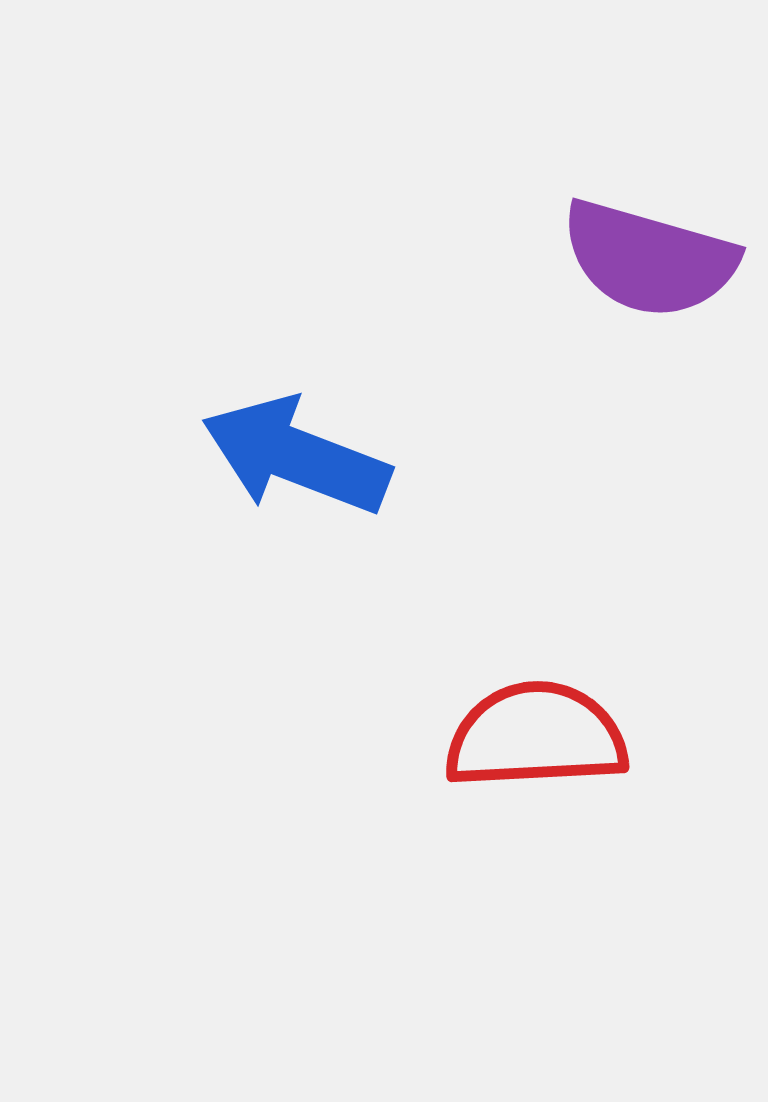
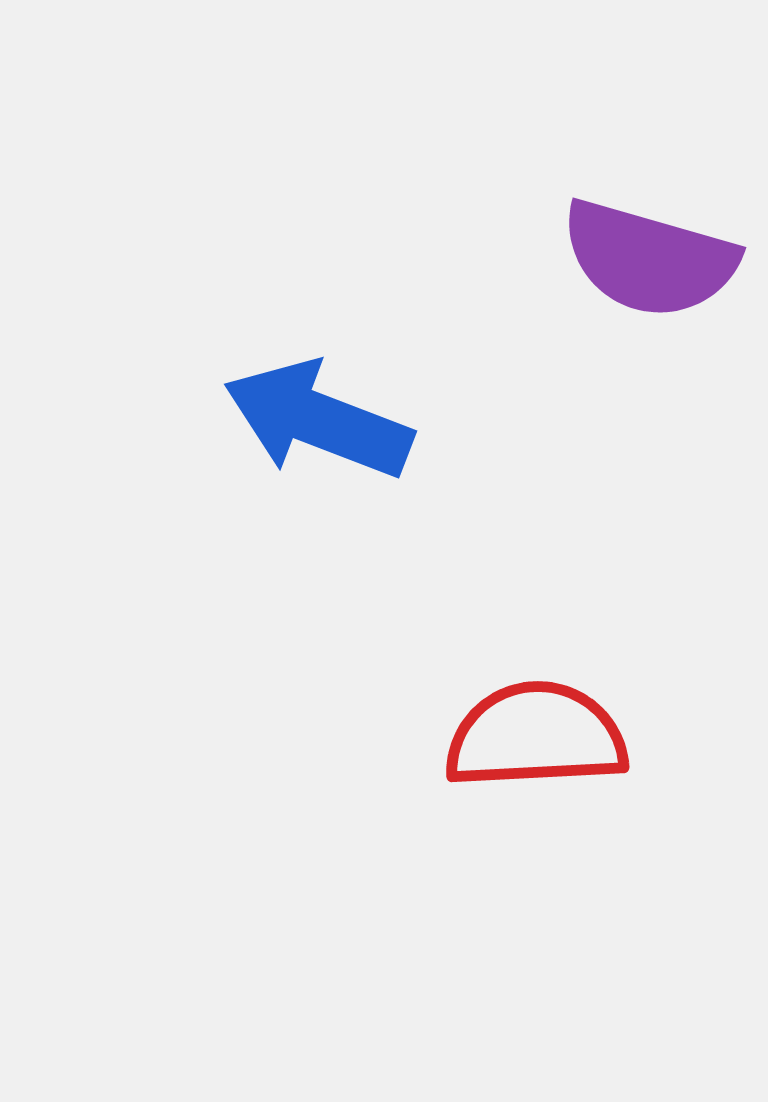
blue arrow: moved 22 px right, 36 px up
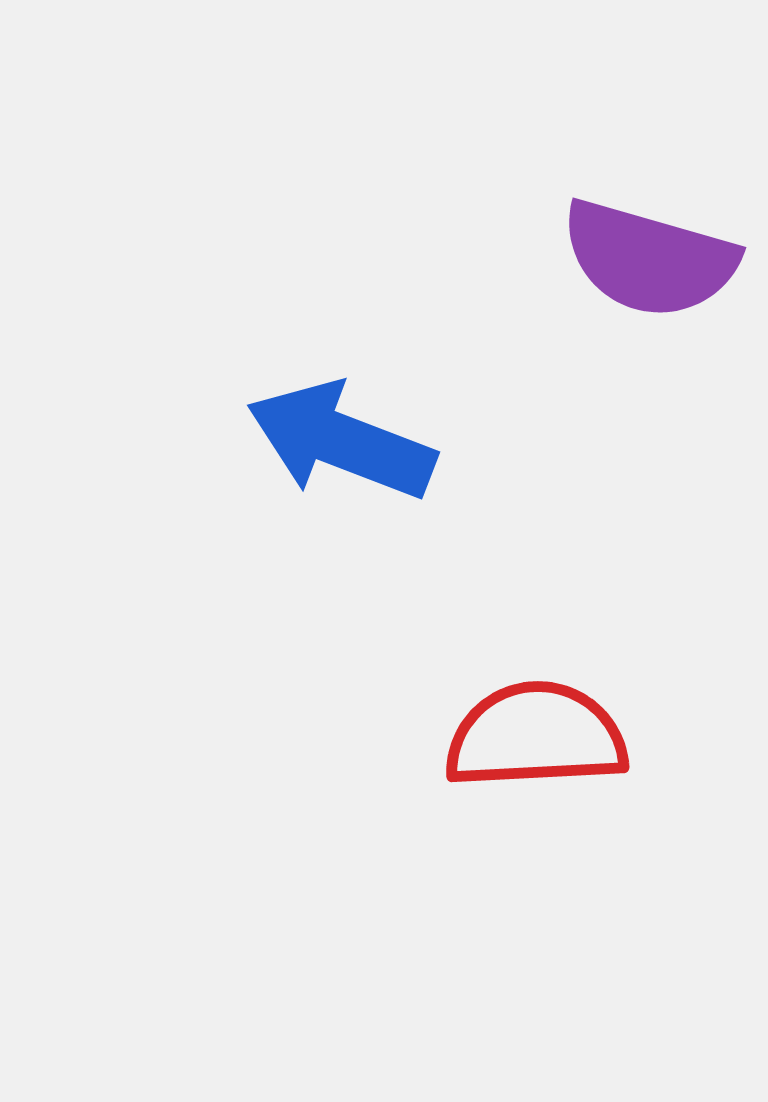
blue arrow: moved 23 px right, 21 px down
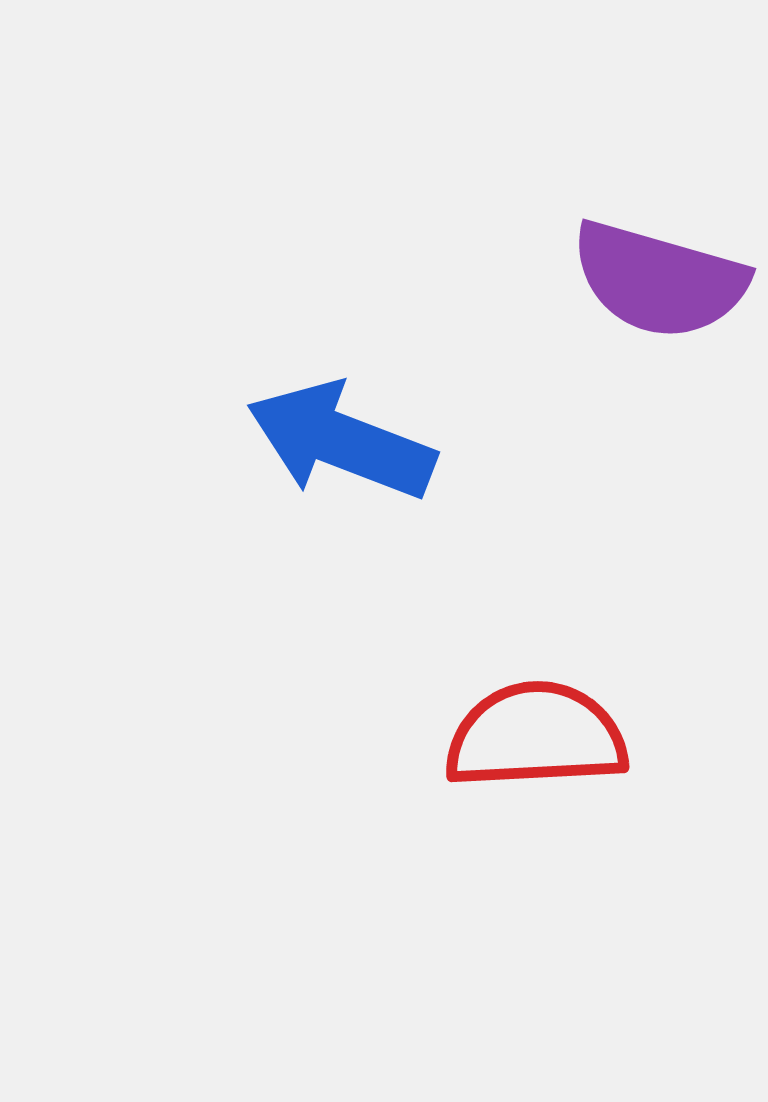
purple semicircle: moved 10 px right, 21 px down
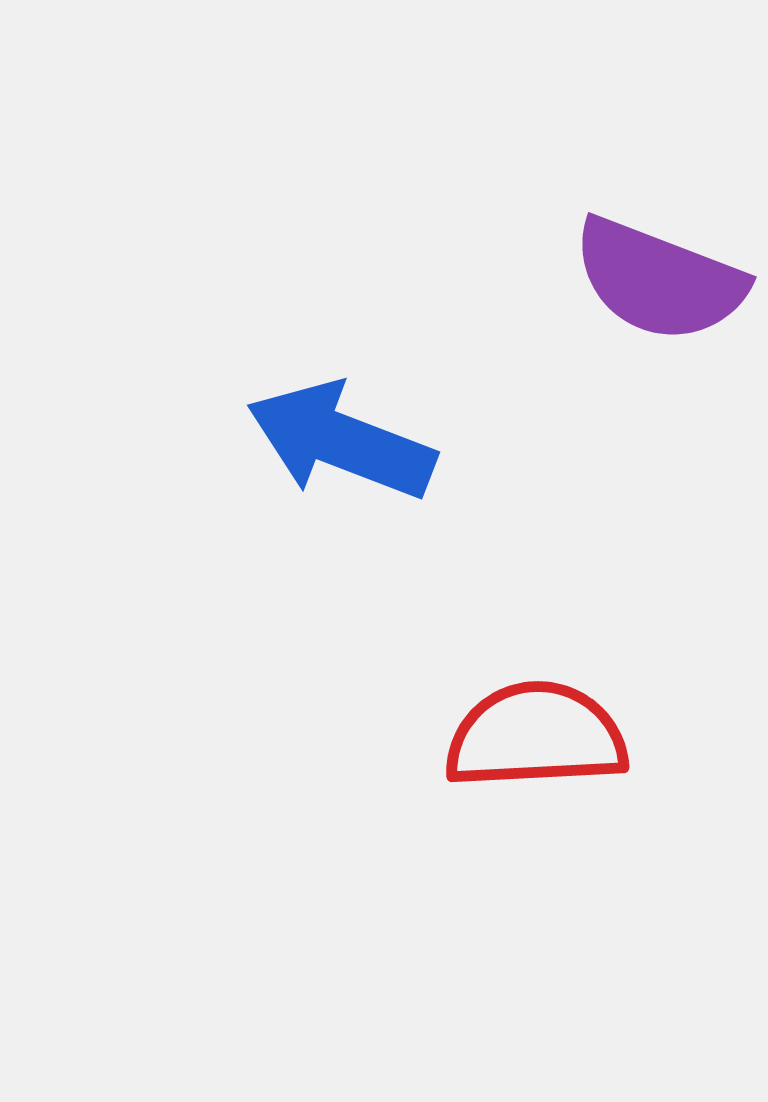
purple semicircle: rotated 5 degrees clockwise
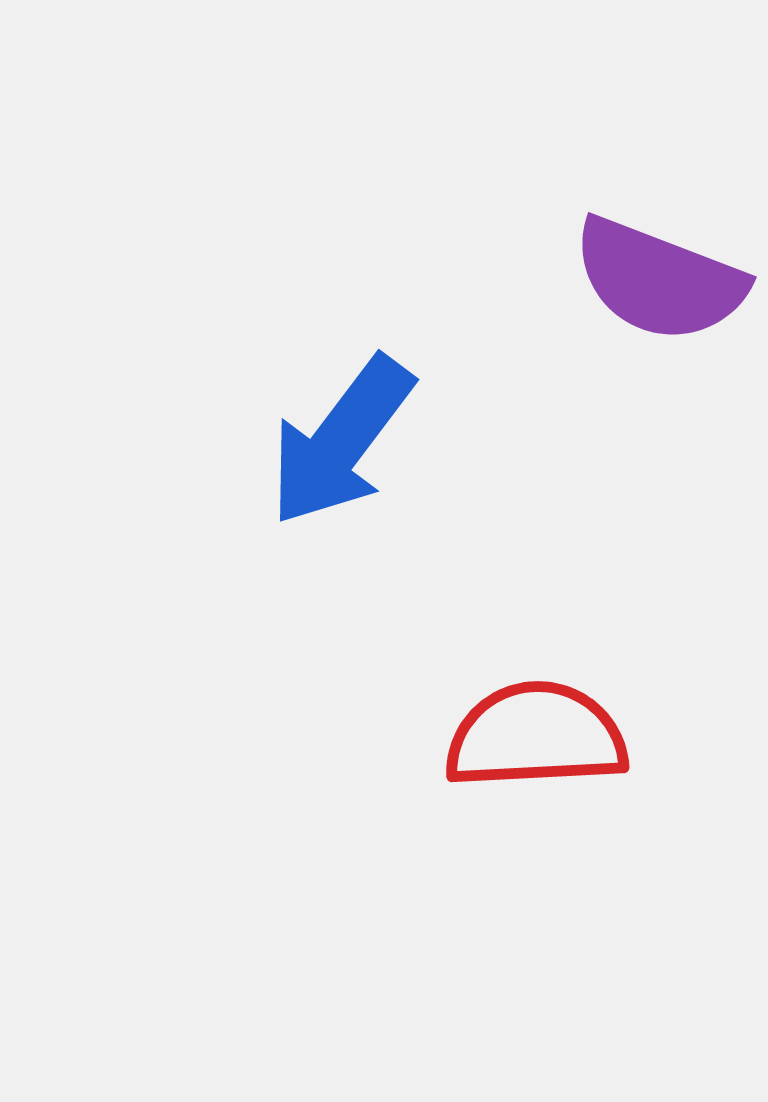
blue arrow: rotated 74 degrees counterclockwise
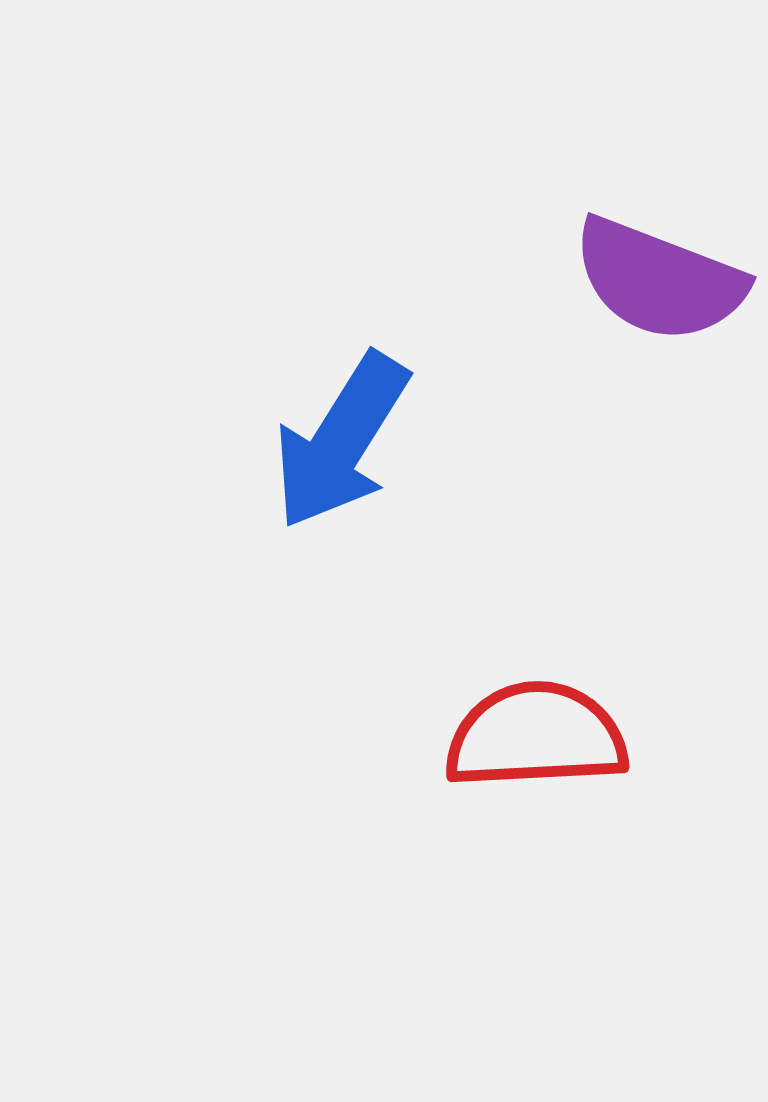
blue arrow: rotated 5 degrees counterclockwise
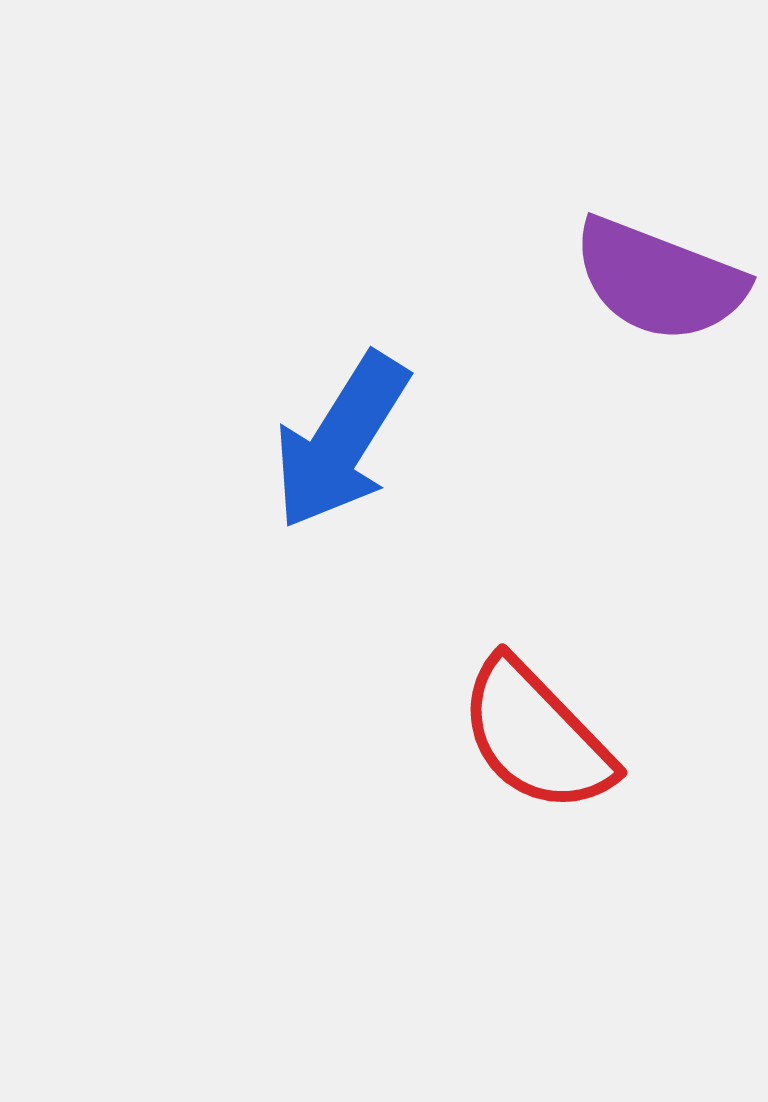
red semicircle: rotated 131 degrees counterclockwise
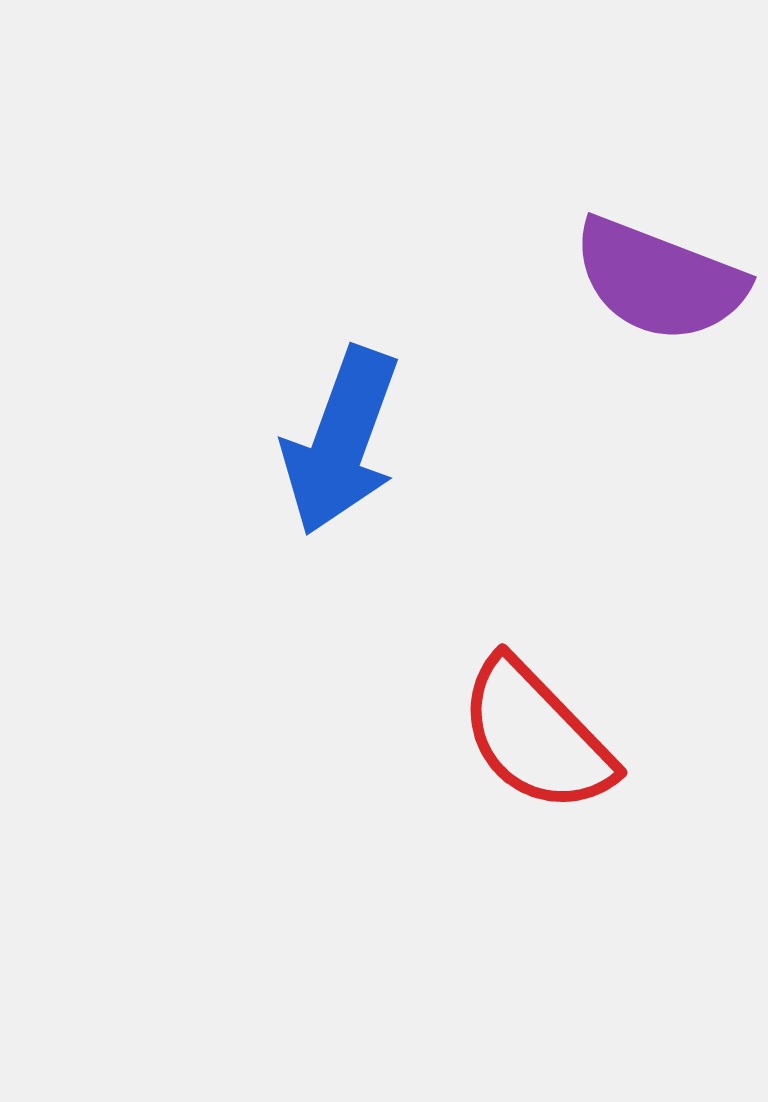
blue arrow: rotated 12 degrees counterclockwise
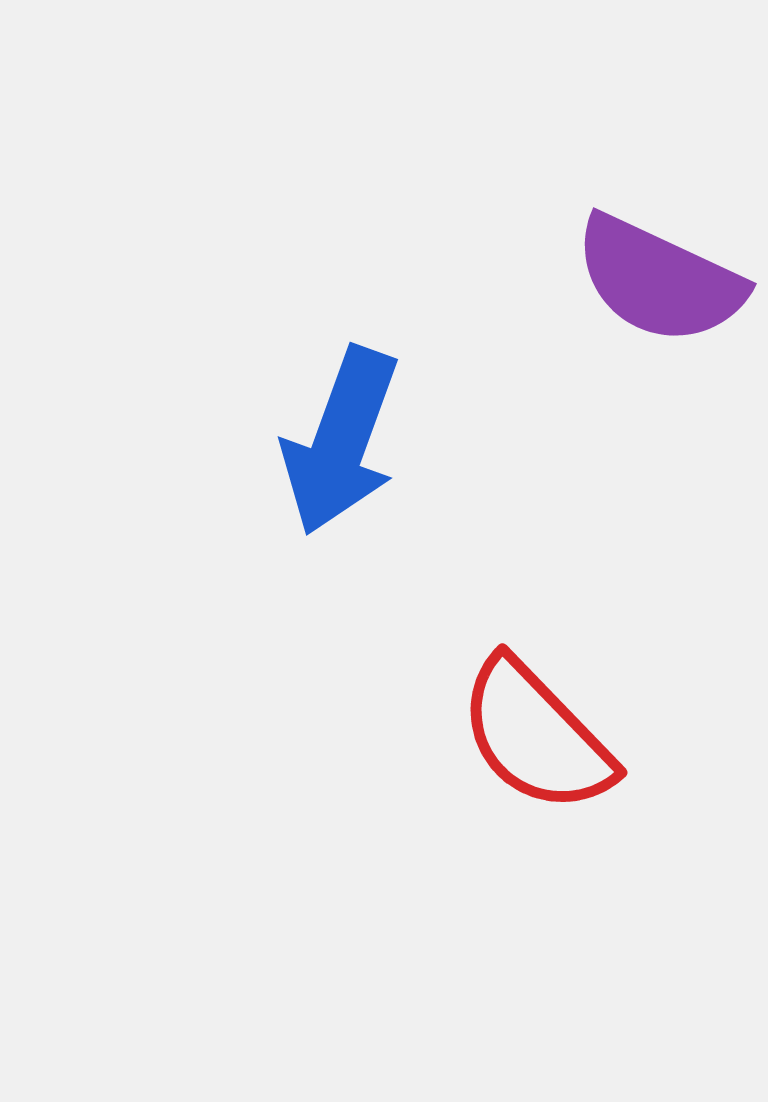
purple semicircle: rotated 4 degrees clockwise
